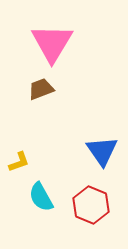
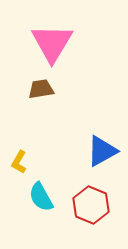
brown trapezoid: rotated 12 degrees clockwise
blue triangle: rotated 36 degrees clockwise
yellow L-shape: rotated 140 degrees clockwise
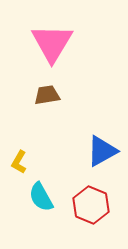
brown trapezoid: moved 6 px right, 6 px down
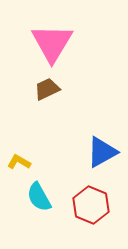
brown trapezoid: moved 6 px up; rotated 16 degrees counterclockwise
blue triangle: moved 1 px down
yellow L-shape: rotated 90 degrees clockwise
cyan semicircle: moved 2 px left
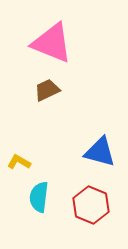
pink triangle: rotated 39 degrees counterclockwise
brown trapezoid: moved 1 px down
blue triangle: moved 2 px left; rotated 44 degrees clockwise
cyan semicircle: rotated 36 degrees clockwise
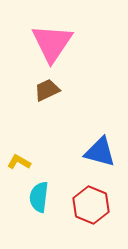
pink triangle: rotated 42 degrees clockwise
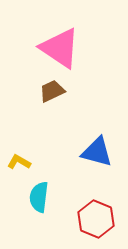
pink triangle: moved 8 px right, 5 px down; rotated 30 degrees counterclockwise
brown trapezoid: moved 5 px right, 1 px down
blue triangle: moved 3 px left
red hexagon: moved 5 px right, 14 px down
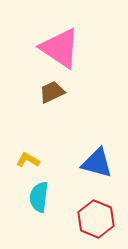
brown trapezoid: moved 1 px down
blue triangle: moved 11 px down
yellow L-shape: moved 9 px right, 2 px up
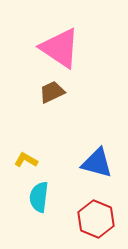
yellow L-shape: moved 2 px left
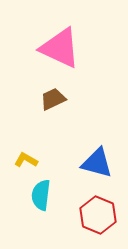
pink triangle: rotated 9 degrees counterclockwise
brown trapezoid: moved 1 px right, 7 px down
cyan semicircle: moved 2 px right, 2 px up
red hexagon: moved 2 px right, 4 px up
